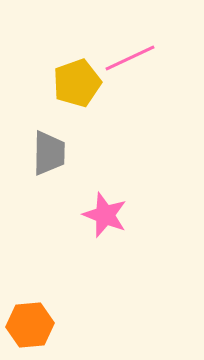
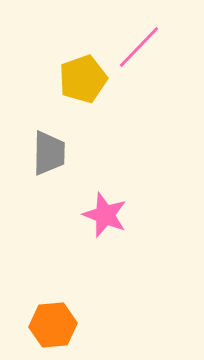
pink line: moved 9 px right, 11 px up; rotated 21 degrees counterclockwise
yellow pentagon: moved 6 px right, 4 px up
orange hexagon: moved 23 px right
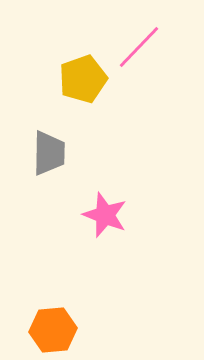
orange hexagon: moved 5 px down
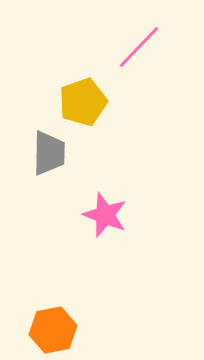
yellow pentagon: moved 23 px down
orange hexagon: rotated 6 degrees counterclockwise
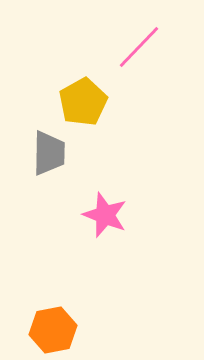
yellow pentagon: rotated 9 degrees counterclockwise
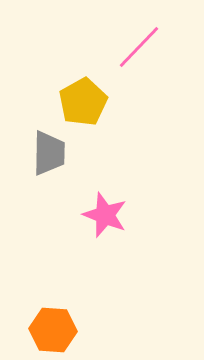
orange hexagon: rotated 15 degrees clockwise
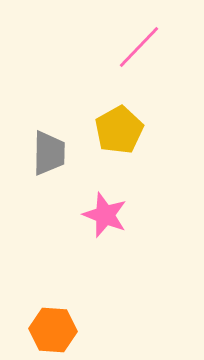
yellow pentagon: moved 36 px right, 28 px down
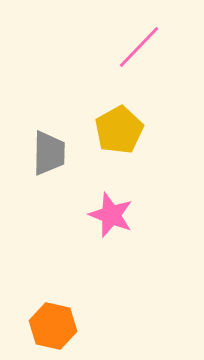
pink star: moved 6 px right
orange hexagon: moved 4 px up; rotated 9 degrees clockwise
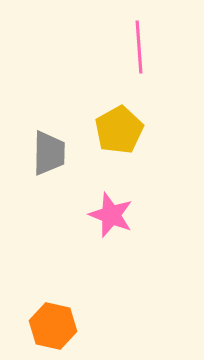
pink line: rotated 48 degrees counterclockwise
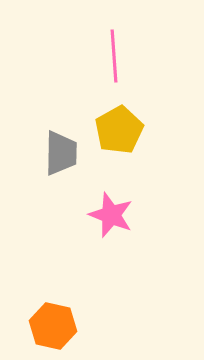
pink line: moved 25 px left, 9 px down
gray trapezoid: moved 12 px right
